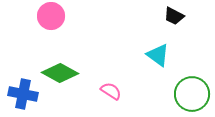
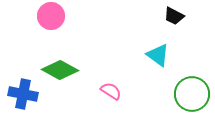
green diamond: moved 3 px up
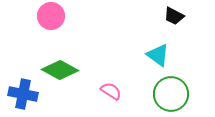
green circle: moved 21 px left
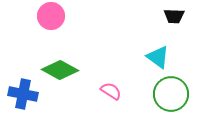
black trapezoid: rotated 25 degrees counterclockwise
cyan triangle: moved 2 px down
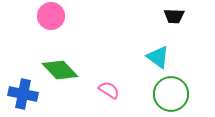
green diamond: rotated 18 degrees clockwise
pink semicircle: moved 2 px left, 1 px up
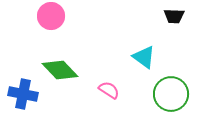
cyan triangle: moved 14 px left
